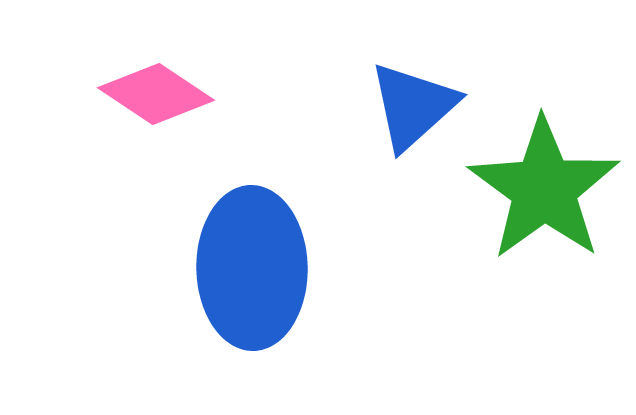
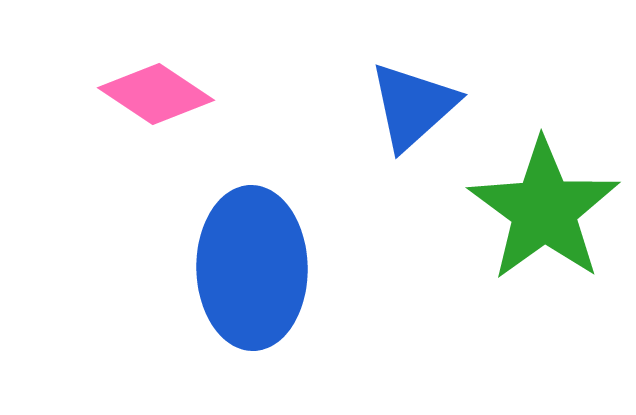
green star: moved 21 px down
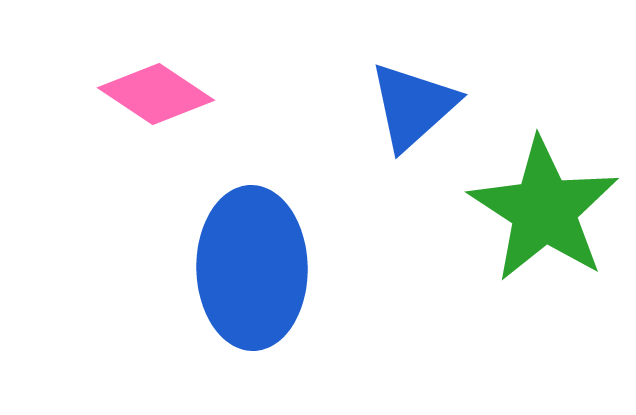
green star: rotated 3 degrees counterclockwise
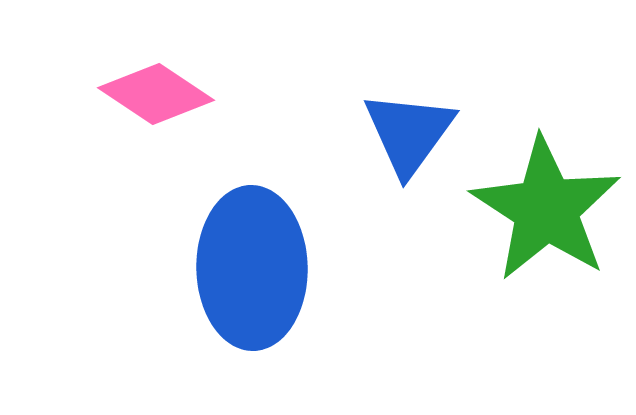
blue triangle: moved 4 px left, 27 px down; rotated 12 degrees counterclockwise
green star: moved 2 px right, 1 px up
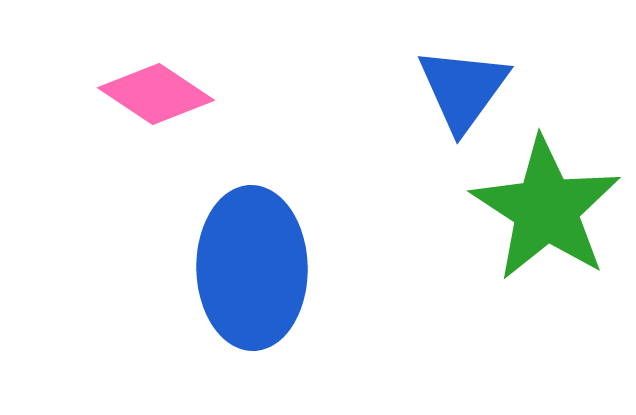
blue triangle: moved 54 px right, 44 px up
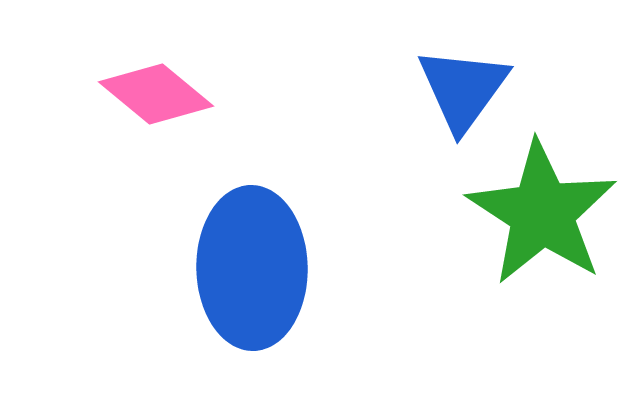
pink diamond: rotated 6 degrees clockwise
green star: moved 4 px left, 4 px down
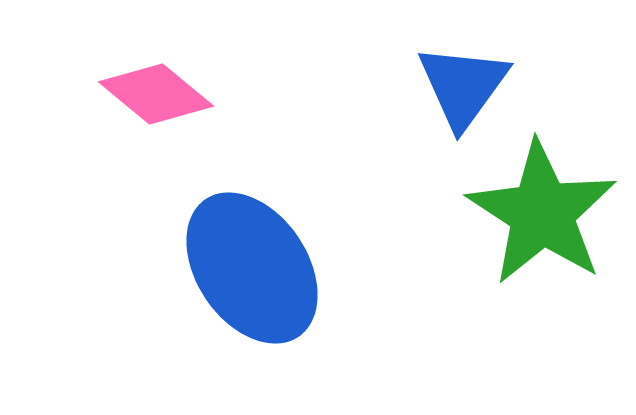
blue triangle: moved 3 px up
blue ellipse: rotated 33 degrees counterclockwise
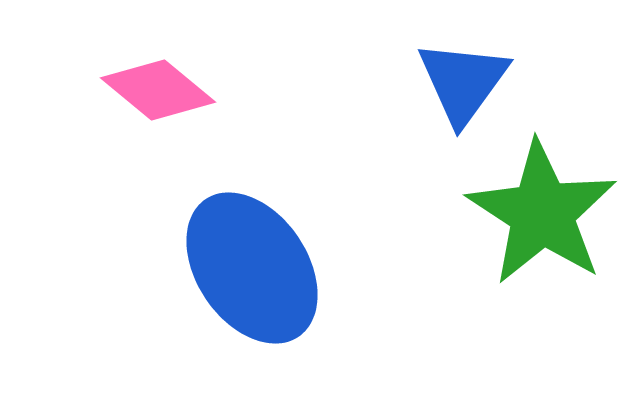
blue triangle: moved 4 px up
pink diamond: moved 2 px right, 4 px up
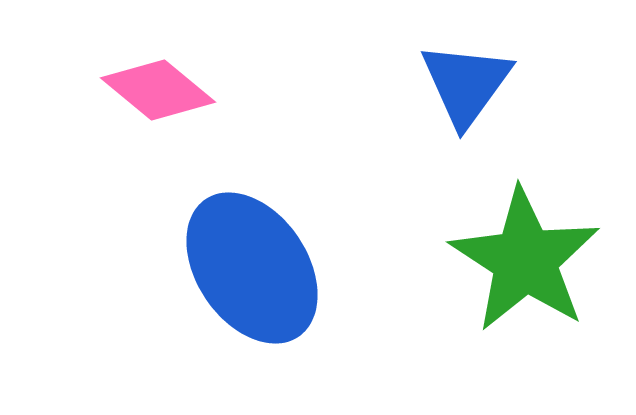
blue triangle: moved 3 px right, 2 px down
green star: moved 17 px left, 47 px down
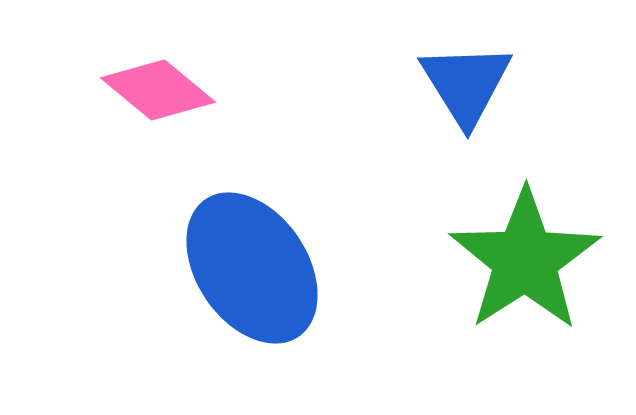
blue triangle: rotated 8 degrees counterclockwise
green star: rotated 6 degrees clockwise
